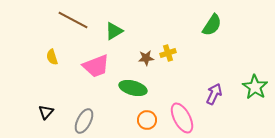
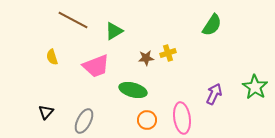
green ellipse: moved 2 px down
pink ellipse: rotated 20 degrees clockwise
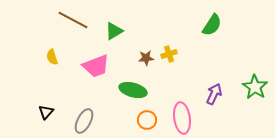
yellow cross: moved 1 px right, 1 px down
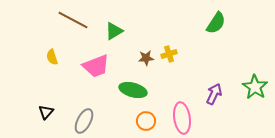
green semicircle: moved 4 px right, 2 px up
orange circle: moved 1 px left, 1 px down
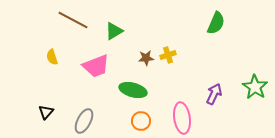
green semicircle: rotated 10 degrees counterclockwise
yellow cross: moved 1 px left, 1 px down
orange circle: moved 5 px left
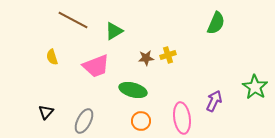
purple arrow: moved 7 px down
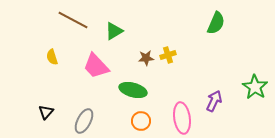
pink trapezoid: rotated 68 degrees clockwise
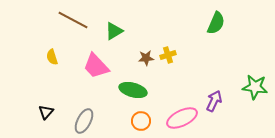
green star: rotated 25 degrees counterclockwise
pink ellipse: rotated 72 degrees clockwise
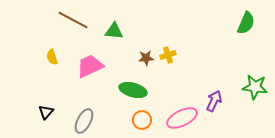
green semicircle: moved 30 px right
green triangle: rotated 36 degrees clockwise
pink trapezoid: moved 6 px left; rotated 108 degrees clockwise
orange circle: moved 1 px right, 1 px up
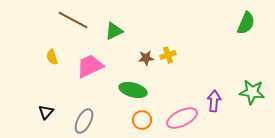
green triangle: rotated 30 degrees counterclockwise
green star: moved 3 px left, 5 px down
purple arrow: rotated 20 degrees counterclockwise
